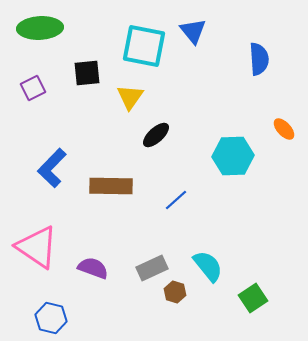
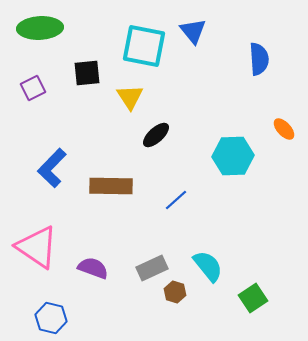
yellow triangle: rotated 8 degrees counterclockwise
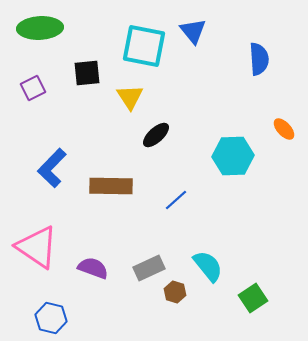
gray rectangle: moved 3 px left
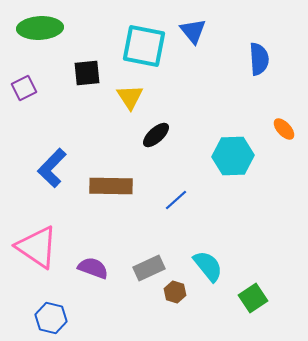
purple square: moved 9 px left
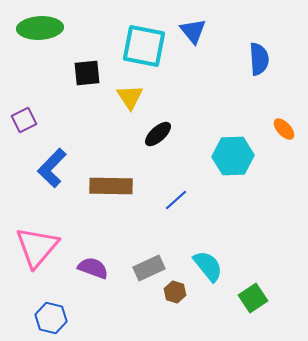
purple square: moved 32 px down
black ellipse: moved 2 px right, 1 px up
pink triangle: rotated 36 degrees clockwise
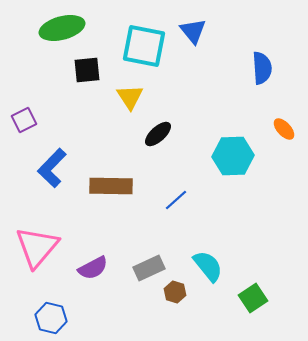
green ellipse: moved 22 px right; rotated 12 degrees counterclockwise
blue semicircle: moved 3 px right, 9 px down
black square: moved 3 px up
purple semicircle: rotated 132 degrees clockwise
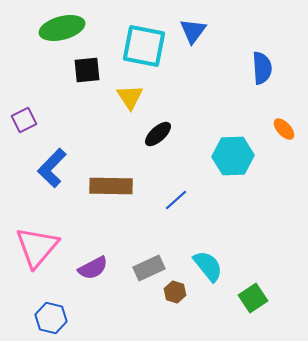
blue triangle: rotated 16 degrees clockwise
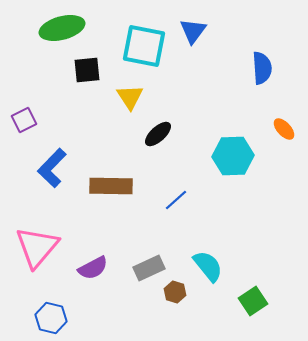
green square: moved 3 px down
